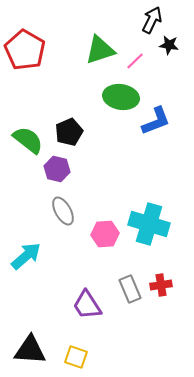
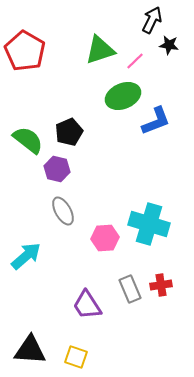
red pentagon: moved 1 px down
green ellipse: moved 2 px right, 1 px up; rotated 32 degrees counterclockwise
pink hexagon: moved 4 px down
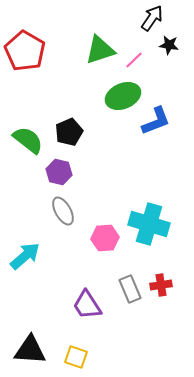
black arrow: moved 2 px up; rotated 8 degrees clockwise
pink line: moved 1 px left, 1 px up
purple hexagon: moved 2 px right, 3 px down
cyan arrow: moved 1 px left
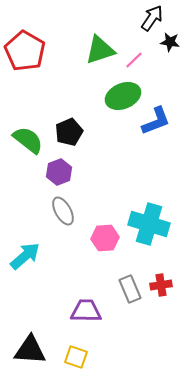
black star: moved 1 px right, 3 px up
purple hexagon: rotated 25 degrees clockwise
purple trapezoid: moved 1 px left, 6 px down; rotated 124 degrees clockwise
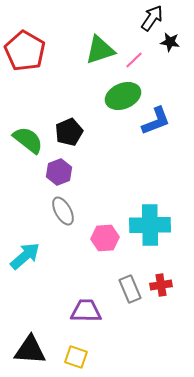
cyan cross: moved 1 px right, 1 px down; rotated 18 degrees counterclockwise
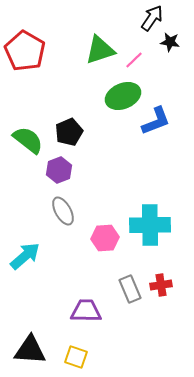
purple hexagon: moved 2 px up
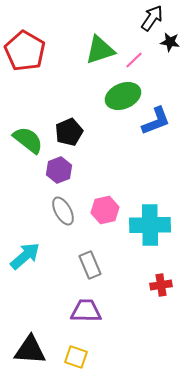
pink hexagon: moved 28 px up; rotated 8 degrees counterclockwise
gray rectangle: moved 40 px left, 24 px up
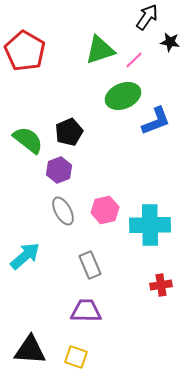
black arrow: moved 5 px left, 1 px up
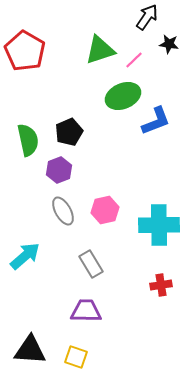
black star: moved 1 px left, 2 px down
green semicircle: rotated 40 degrees clockwise
cyan cross: moved 9 px right
gray rectangle: moved 1 px right, 1 px up; rotated 8 degrees counterclockwise
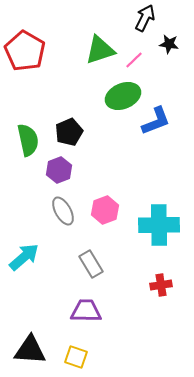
black arrow: moved 2 px left, 1 px down; rotated 8 degrees counterclockwise
pink hexagon: rotated 8 degrees counterclockwise
cyan arrow: moved 1 px left, 1 px down
